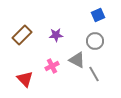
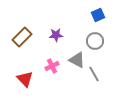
brown rectangle: moved 2 px down
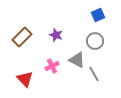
purple star: rotated 24 degrees clockwise
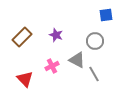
blue square: moved 8 px right; rotated 16 degrees clockwise
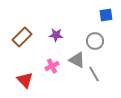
purple star: rotated 16 degrees counterclockwise
red triangle: moved 1 px down
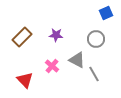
blue square: moved 2 px up; rotated 16 degrees counterclockwise
gray circle: moved 1 px right, 2 px up
pink cross: rotated 24 degrees counterclockwise
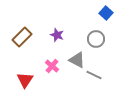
blue square: rotated 24 degrees counterclockwise
purple star: moved 1 px right; rotated 16 degrees clockwise
gray line: moved 1 px down; rotated 35 degrees counterclockwise
red triangle: rotated 18 degrees clockwise
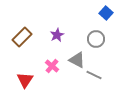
purple star: rotated 24 degrees clockwise
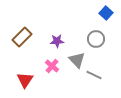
purple star: moved 6 px down; rotated 24 degrees clockwise
gray triangle: rotated 18 degrees clockwise
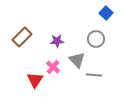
pink cross: moved 1 px right, 1 px down
gray line: rotated 21 degrees counterclockwise
red triangle: moved 10 px right
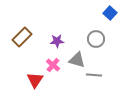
blue square: moved 4 px right
gray triangle: rotated 30 degrees counterclockwise
pink cross: moved 2 px up
